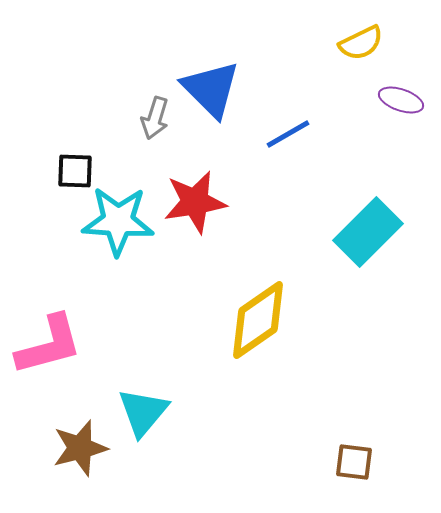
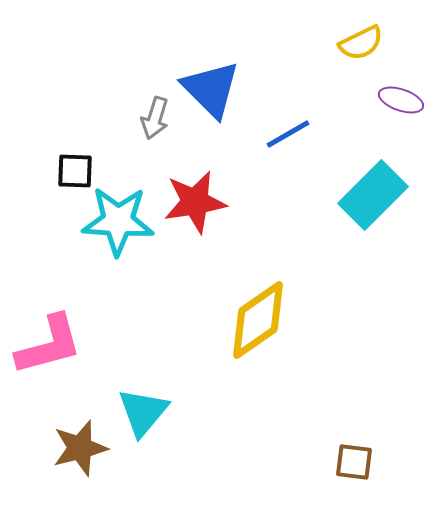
cyan rectangle: moved 5 px right, 37 px up
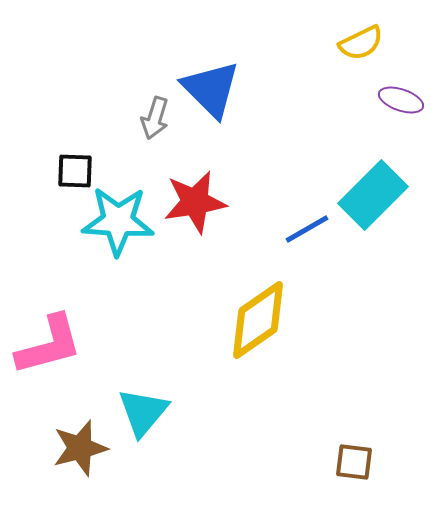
blue line: moved 19 px right, 95 px down
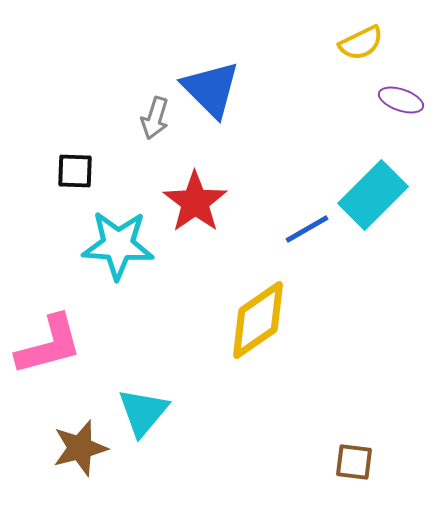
red star: rotated 26 degrees counterclockwise
cyan star: moved 24 px down
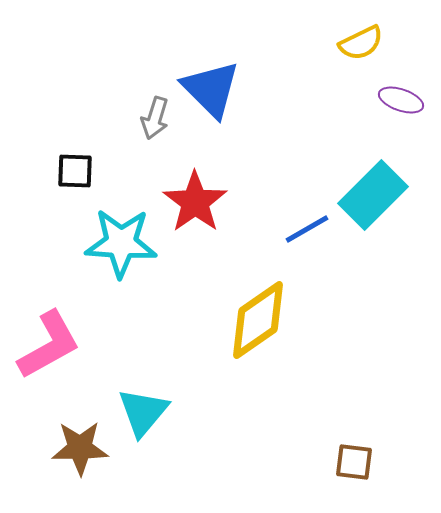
cyan star: moved 3 px right, 2 px up
pink L-shape: rotated 14 degrees counterclockwise
brown star: rotated 14 degrees clockwise
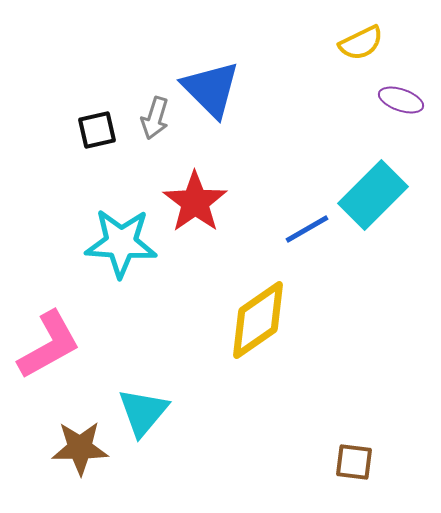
black square: moved 22 px right, 41 px up; rotated 15 degrees counterclockwise
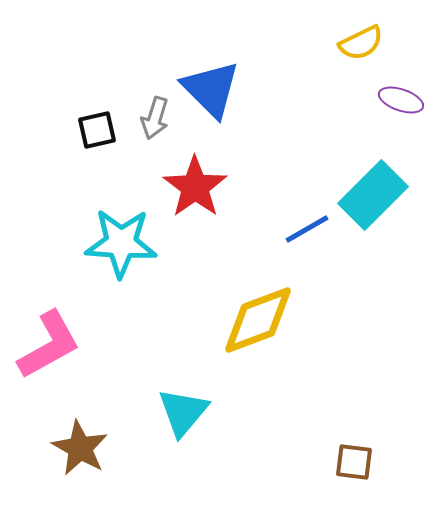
red star: moved 15 px up
yellow diamond: rotated 14 degrees clockwise
cyan triangle: moved 40 px right
brown star: rotated 30 degrees clockwise
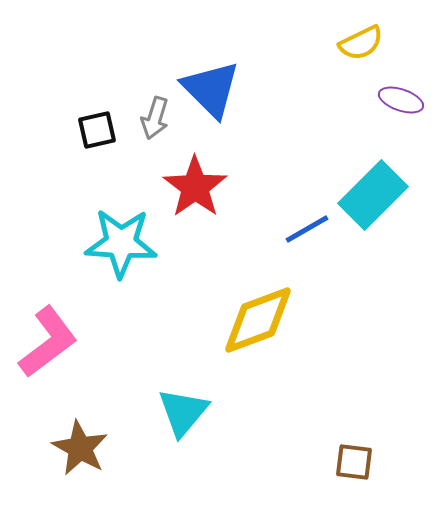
pink L-shape: moved 1 px left, 3 px up; rotated 8 degrees counterclockwise
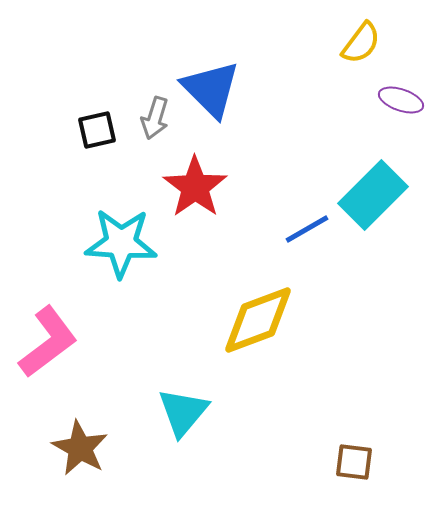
yellow semicircle: rotated 27 degrees counterclockwise
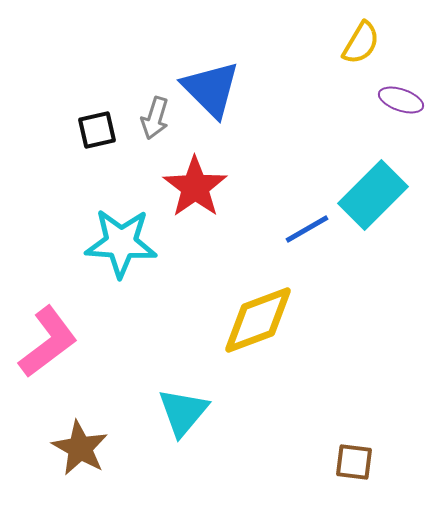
yellow semicircle: rotated 6 degrees counterclockwise
